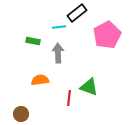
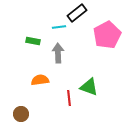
red line: rotated 14 degrees counterclockwise
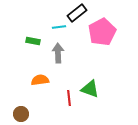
pink pentagon: moved 5 px left, 3 px up
green triangle: moved 1 px right, 2 px down
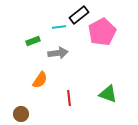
black rectangle: moved 2 px right, 2 px down
green rectangle: rotated 32 degrees counterclockwise
gray arrow: rotated 84 degrees clockwise
orange semicircle: rotated 132 degrees clockwise
green triangle: moved 18 px right, 5 px down
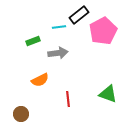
pink pentagon: moved 1 px right, 1 px up
orange semicircle: rotated 30 degrees clockwise
red line: moved 1 px left, 1 px down
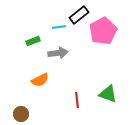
red line: moved 9 px right, 1 px down
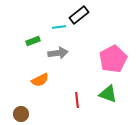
pink pentagon: moved 10 px right, 28 px down
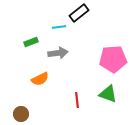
black rectangle: moved 2 px up
green rectangle: moved 2 px left, 1 px down
pink pentagon: rotated 24 degrees clockwise
orange semicircle: moved 1 px up
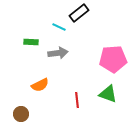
cyan line: rotated 32 degrees clockwise
green rectangle: rotated 24 degrees clockwise
orange semicircle: moved 6 px down
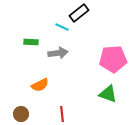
cyan line: moved 3 px right
red line: moved 15 px left, 14 px down
